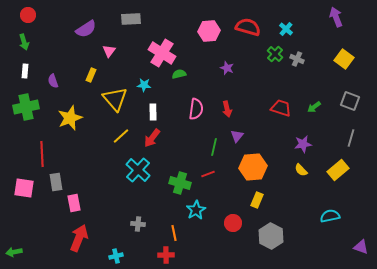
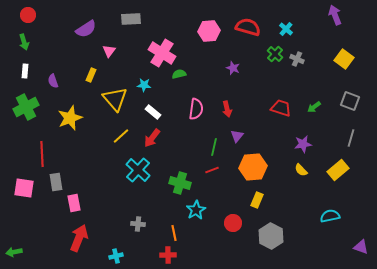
purple arrow at (336, 17): moved 1 px left, 2 px up
purple star at (227, 68): moved 6 px right
green cross at (26, 107): rotated 15 degrees counterclockwise
white rectangle at (153, 112): rotated 49 degrees counterclockwise
red line at (208, 174): moved 4 px right, 4 px up
red cross at (166, 255): moved 2 px right
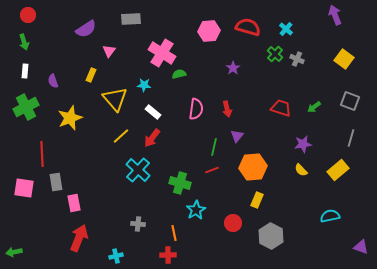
purple star at (233, 68): rotated 16 degrees clockwise
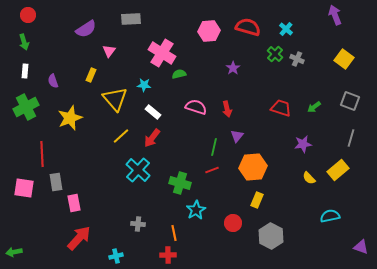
pink semicircle at (196, 109): moved 2 px up; rotated 80 degrees counterclockwise
yellow semicircle at (301, 170): moved 8 px right, 8 px down
red arrow at (79, 238): rotated 20 degrees clockwise
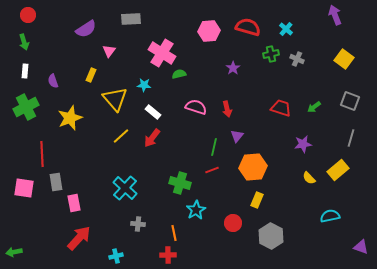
green cross at (275, 54): moved 4 px left; rotated 35 degrees clockwise
cyan cross at (138, 170): moved 13 px left, 18 px down
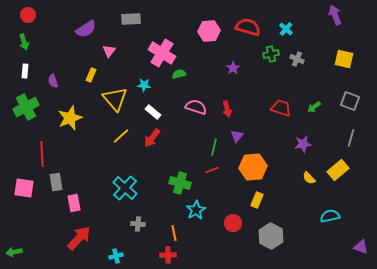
yellow square at (344, 59): rotated 24 degrees counterclockwise
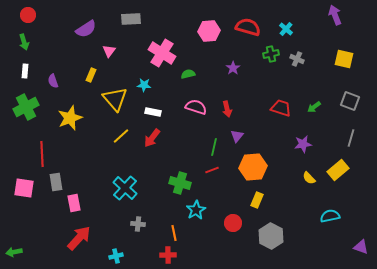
green semicircle at (179, 74): moved 9 px right
white rectangle at (153, 112): rotated 28 degrees counterclockwise
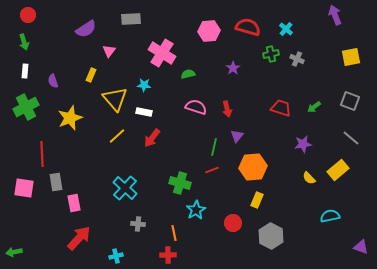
yellow square at (344, 59): moved 7 px right, 2 px up; rotated 24 degrees counterclockwise
white rectangle at (153, 112): moved 9 px left
yellow line at (121, 136): moved 4 px left
gray line at (351, 138): rotated 66 degrees counterclockwise
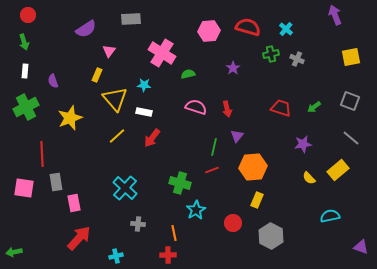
yellow rectangle at (91, 75): moved 6 px right
